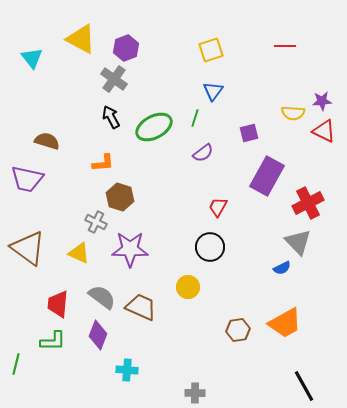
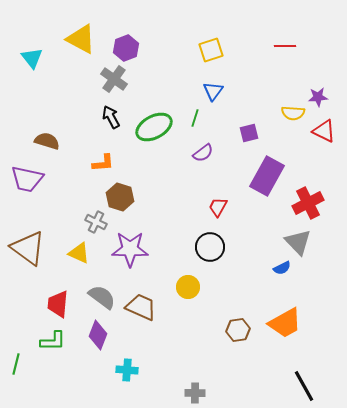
purple star at (322, 101): moved 4 px left, 4 px up
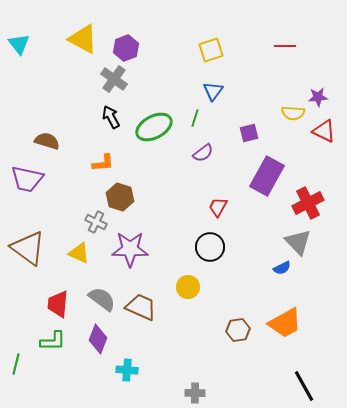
yellow triangle at (81, 39): moved 2 px right
cyan triangle at (32, 58): moved 13 px left, 14 px up
gray semicircle at (102, 297): moved 2 px down
purple diamond at (98, 335): moved 4 px down
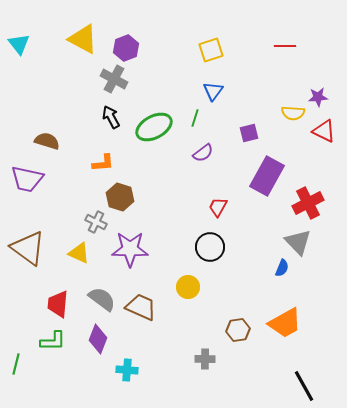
gray cross at (114, 79): rotated 8 degrees counterclockwise
blue semicircle at (282, 268): rotated 42 degrees counterclockwise
gray cross at (195, 393): moved 10 px right, 34 px up
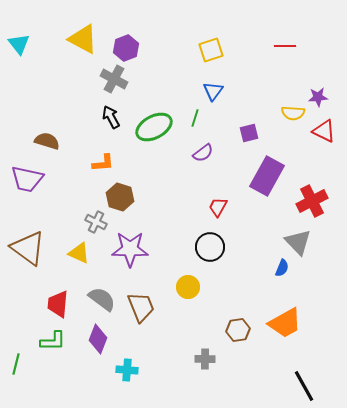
red cross at (308, 203): moved 4 px right, 2 px up
brown trapezoid at (141, 307): rotated 44 degrees clockwise
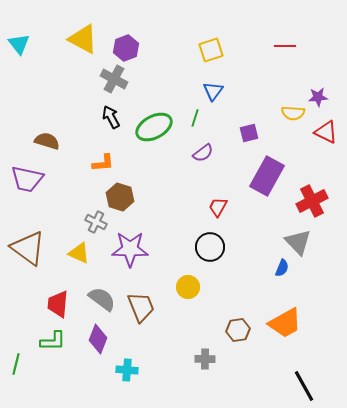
red triangle at (324, 131): moved 2 px right, 1 px down
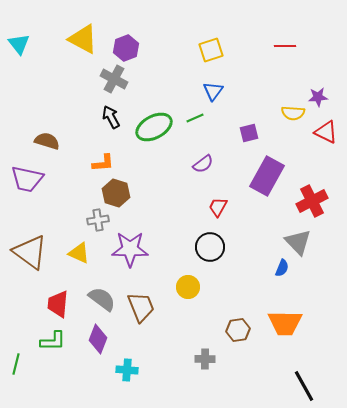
green line at (195, 118): rotated 48 degrees clockwise
purple semicircle at (203, 153): moved 11 px down
brown hexagon at (120, 197): moved 4 px left, 4 px up
gray cross at (96, 222): moved 2 px right, 2 px up; rotated 35 degrees counterclockwise
brown triangle at (28, 248): moved 2 px right, 4 px down
orange trapezoid at (285, 323): rotated 30 degrees clockwise
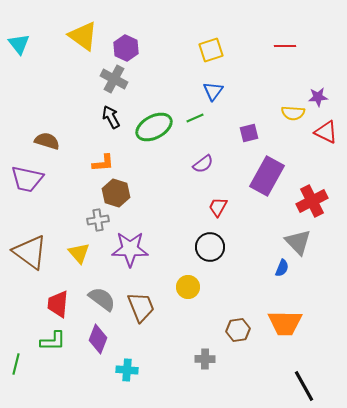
yellow triangle at (83, 39): moved 3 px up; rotated 8 degrees clockwise
purple hexagon at (126, 48): rotated 15 degrees counterclockwise
yellow triangle at (79, 253): rotated 25 degrees clockwise
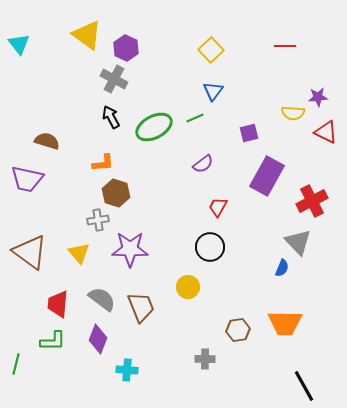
yellow triangle at (83, 36): moved 4 px right, 1 px up
yellow square at (211, 50): rotated 25 degrees counterclockwise
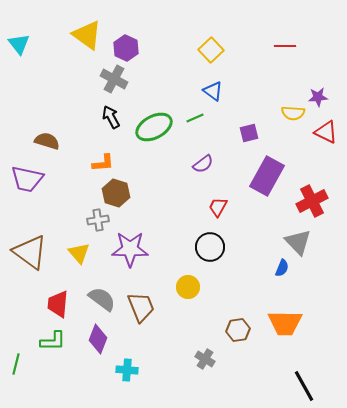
blue triangle at (213, 91): rotated 30 degrees counterclockwise
gray cross at (205, 359): rotated 30 degrees clockwise
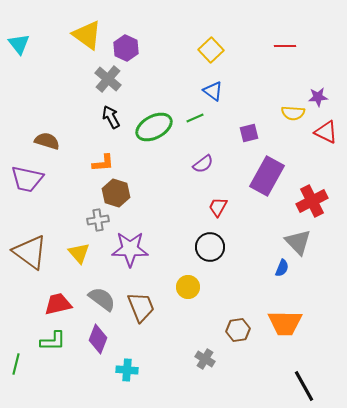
gray cross at (114, 79): moved 6 px left; rotated 12 degrees clockwise
red trapezoid at (58, 304): rotated 72 degrees clockwise
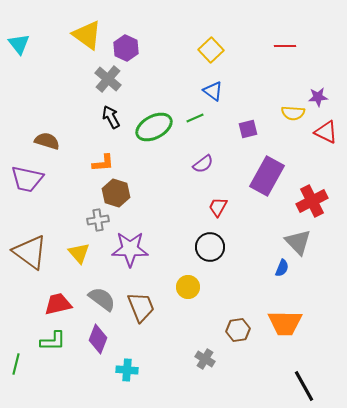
purple square at (249, 133): moved 1 px left, 4 px up
